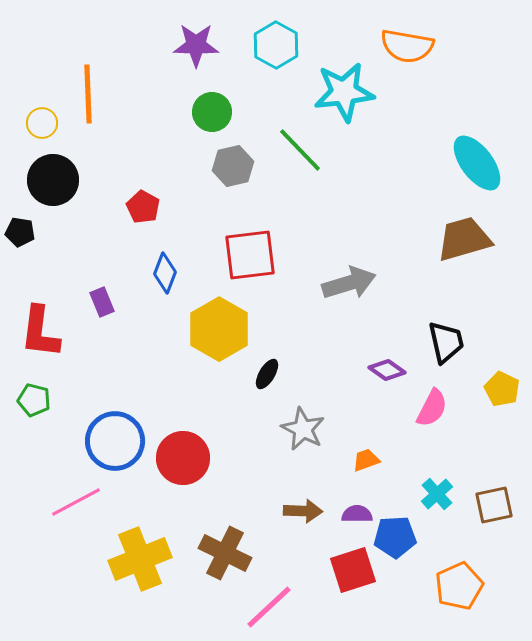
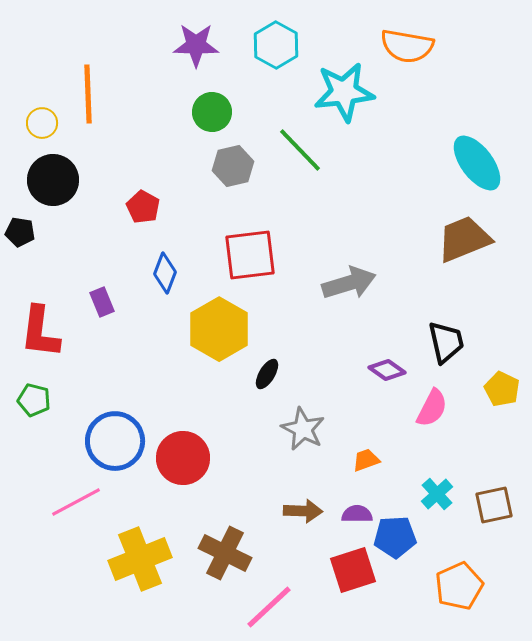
brown trapezoid at (464, 239): rotated 6 degrees counterclockwise
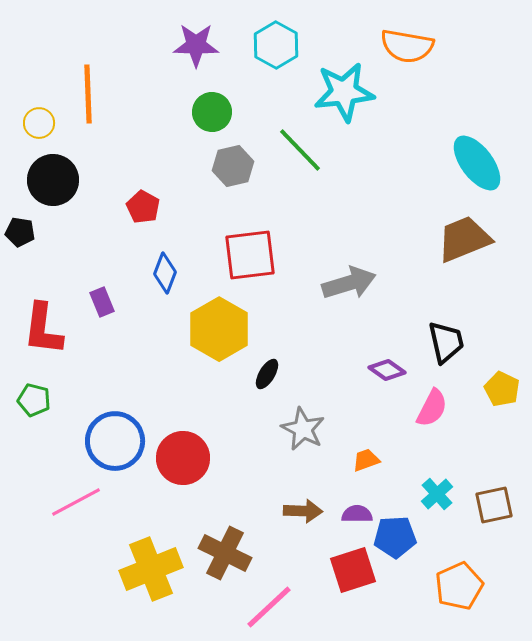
yellow circle at (42, 123): moved 3 px left
red L-shape at (40, 332): moved 3 px right, 3 px up
yellow cross at (140, 559): moved 11 px right, 10 px down
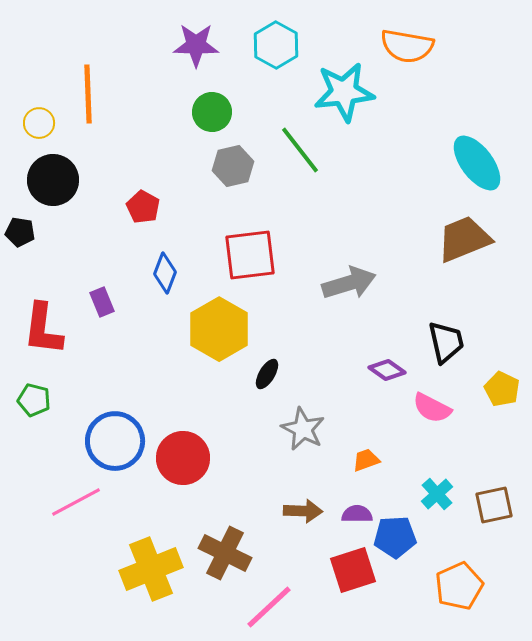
green line at (300, 150): rotated 6 degrees clockwise
pink semicircle at (432, 408): rotated 90 degrees clockwise
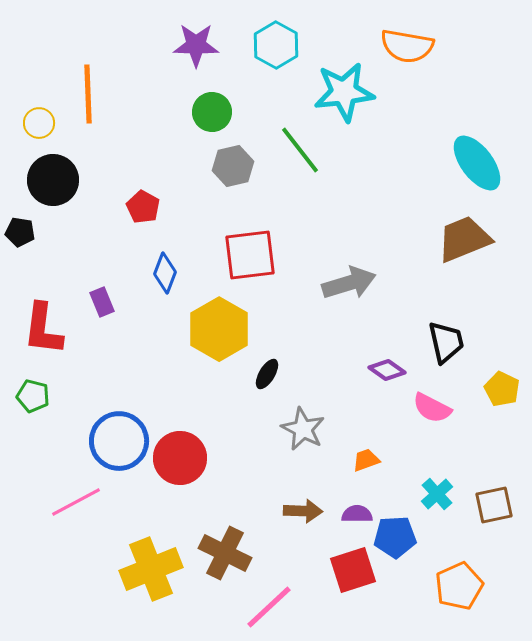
green pentagon at (34, 400): moved 1 px left, 4 px up
blue circle at (115, 441): moved 4 px right
red circle at (183, 458): moved 3 px left
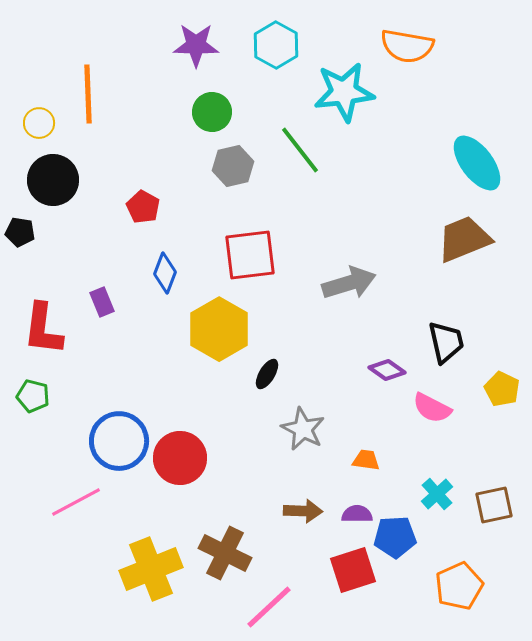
orange trapezoid at (366, 460): rotated 28 degrees clockwise
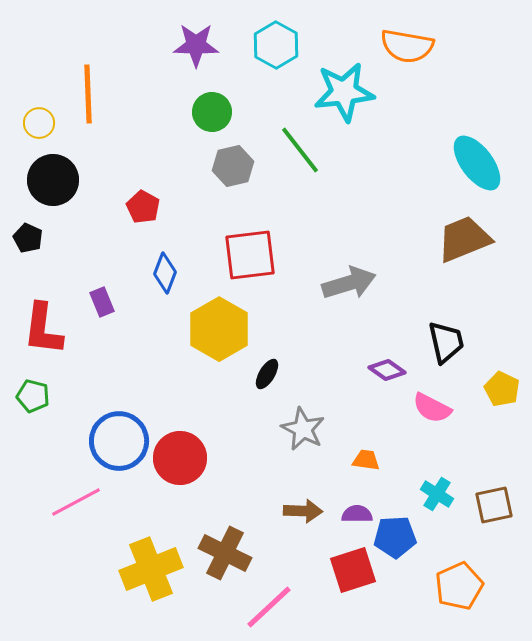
black pentagon at (20, 232): moved 8 px right, 6 px down; rotated 16 degrees clockwise
cyan cross at (437, 494): rotated 16 degrees counterclockwise
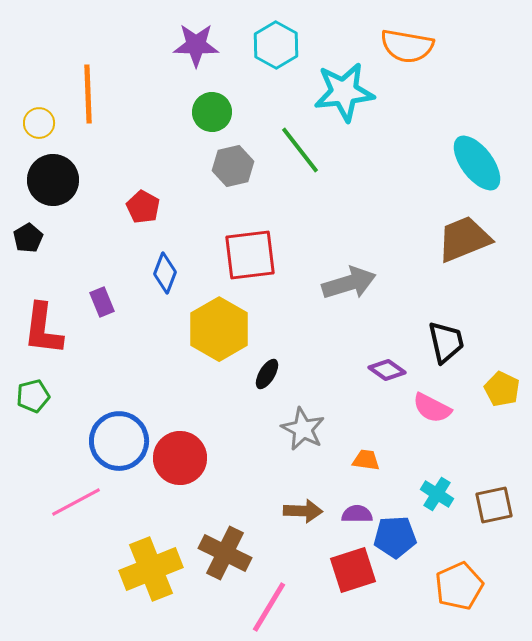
black pentagon at (28, 238): rotated 16 degrees clockwise
green pentagon at (33, 396): rotated 28 degrees counterclockwise
pink line at (269, 607): rotated 16 degrees counterclockwise
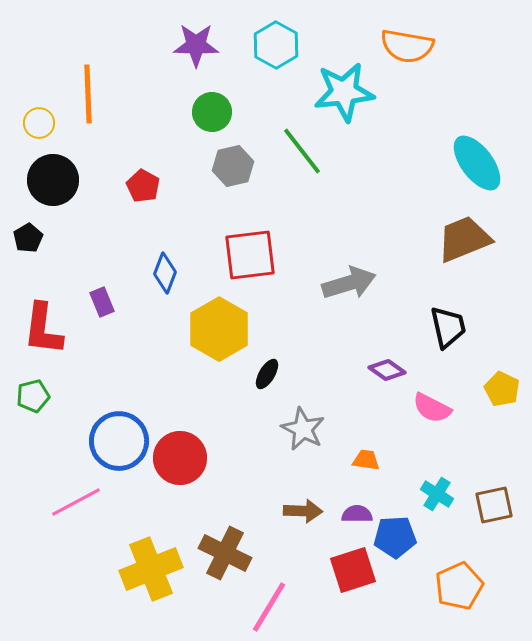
green line at (300, 150): moved 2 px right, 1 px down
red pentagon at (143, 207): moved 21 px up
black trapezoid at (446, 342): moved 2 px right, 15 px up
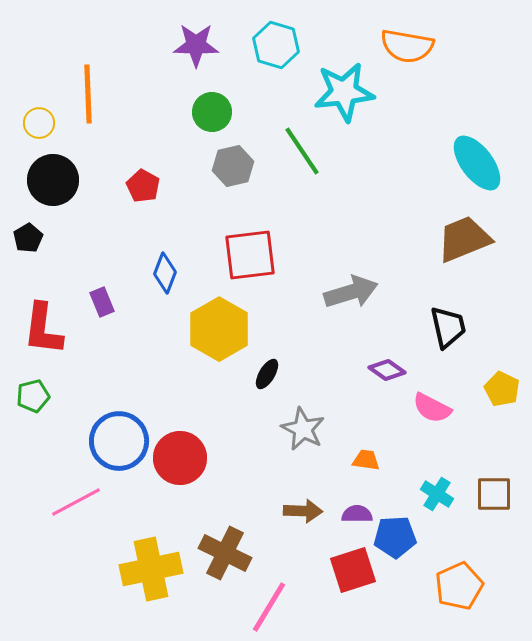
cyan hexagon at (276, 45): rotated 12 degrees counterclockwise
green line at (302, 151): rotated 4 degrees clockwise
gray arrow at (349, 283): moved 2 px right, 9 px down
brown square at (494, 505): moved 11 px up; rotated 12 degrees clockwise
yellow cross at (151, 569): rotated 10 degrees clockwise
